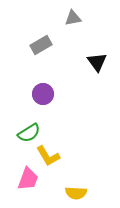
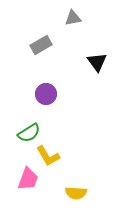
purple circle: moved 3 px right
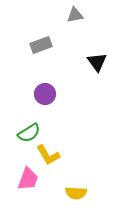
gray triangle: moved 2 px right, 3 px up
gray rectangle: rotated 10 degrees clockwise
purple circle: moved 1 px left
yellow L-shape: moved 1 px up
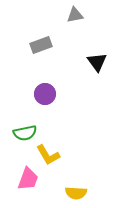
green semicircle: moved 4 px left; rotated 20 degrees clockwise
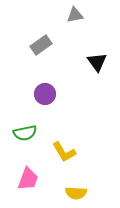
gray rectangle: rotated 15 degrees counterclockwise
yellow L-shape: moved 16 px right, 3 px up
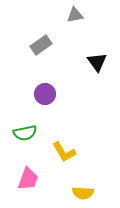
yellow semicircle: moved 7 px right
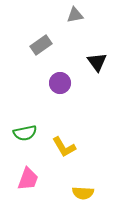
purple circle: moved 15 px right, 11 px up
yellow L-shape: moved 5 px up
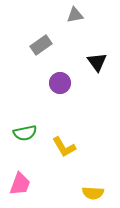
pink trapezoid: moved 8 px left, 5 px down
yellow semicircle: moved 10 px right
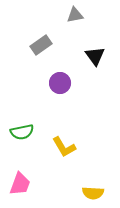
black triangle: moved 2 px left, 6 px up
green semicircle: moved 3 px left, 1 px up
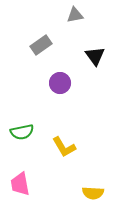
pink trapezoid: rotated 150 degrees clockwise
